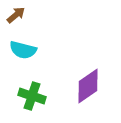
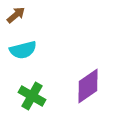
cyan semicircle: rotated 28 degrees counterclockwise
green cross: rotated 12 degrees clockwise
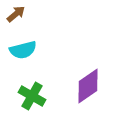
brown arrow: moved 1 px up
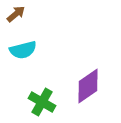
green cross: moved 10 px right, 6 px down
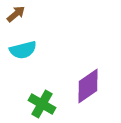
green cross: moved 2 px down
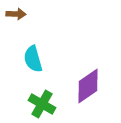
brown arrow: rotated 42 degrees clockwise
cyan semicircle: moved 10 px right, 9 px down; rotated 88 degrees clockwise
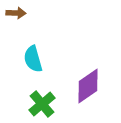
brown arrow: moved 1 px up
green cross: rotated 20 degrees clockwise
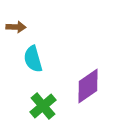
brown arrow: moved 14 px down
green cross: moved 1 px right, 2 px down
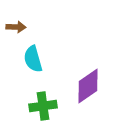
green cross: rotated 32 degrees clockwise
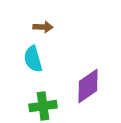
brown arrow: moved 27 px right
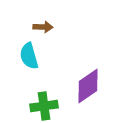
cyan semicircle: moved 4 px left, 3 px up
green cross: moved 1 px right
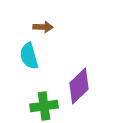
purple diamond: moved 9 px left; rotated 9 degrees counterclockwise
